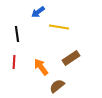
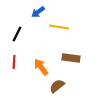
black line: rotated 35 degrees clockwise
brown rectangle: rotated 42 degrees clockwise
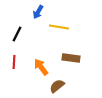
blue arrow: rotated 24 degrees counterclockwise
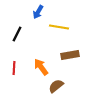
brown rectangle: moved 1 px left, 3 px up; rotated 18 degrees counterclockwise
red line: moved 6 px down
brown semicircle: moved 1 px left
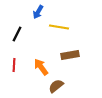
red line: moved 3 px up
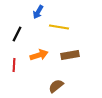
orange arrow: moved 2 px left, 12 px up; rotated 108 degrees clockwise
